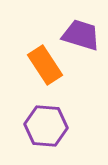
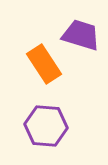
orange rectangle: moved 1 px left, 1 px up
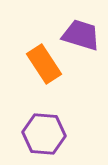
purple hexagon: moved 2 px left, 8 px down
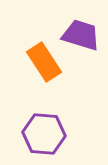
orange rectangle: moved 2 px up
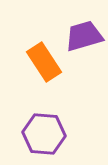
purple trapezoid: moved 3 px right, 1 px down; rotated 33 degrees counterclockwise
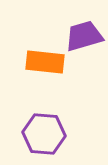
orange rectangle: moved 1 px right; rotated 51 degrees counterclockwise
